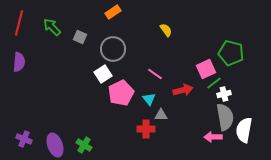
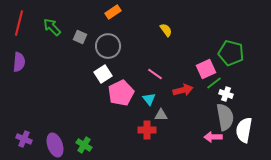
gray circle: moved 5 px left, 3 px up
white cross: moved 2 px right; rotated 32 degrees clockwise
red cross: moved 1 px right, 1 px down
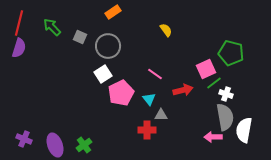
purple semicircle: moved 14 px up; rotated 12 degrees clockwise
green cross: rotated 21 degrees clockwise
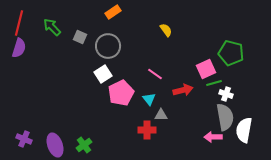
green line: rotated 21 degrees clockwise
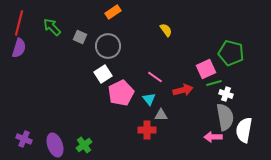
pink line: moved 3 px down
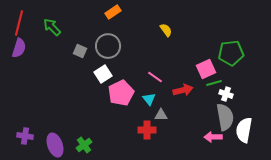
gray square: moved 14 px down
green pentagon: rotated 20 degrees counterclockwise
purple cross: moved 1 px right, 3 px up; rotated 14 degrees counterclockwise
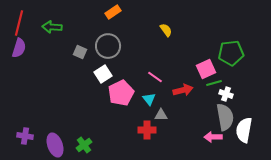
green arrow: rotated 42 degrees counterclockwise
gray square: moved 1 px down
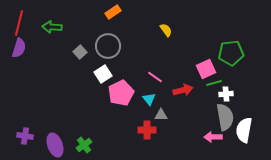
gray square: rotated 24 degrees clockwise
white cross: rotated 24 degrees counterclockwise
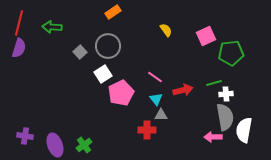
pink square: moved 33 px up
cyan triangle: moved 7 px right
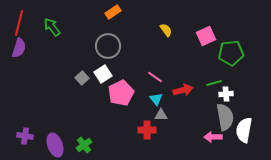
green arrow: rotated 48 degrees clockwise
gray square: moved 2 px right, 26 px down
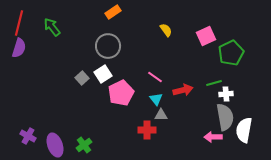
green pentagon: rotated 20 degrees counterclockwise
purple cross: moved 3 px right; rotated 21 degrees clockwise
